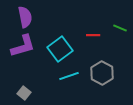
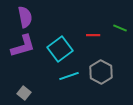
gray hexagon: moved 1 px left, 1 px up
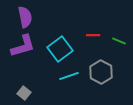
green line: moved 1 px left, 13 px down
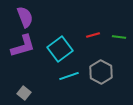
purple semicircle: rotated 10 degrees counterclockwise
red line: rotated 16 degrees counterclockwise
green line: moved 4 px up; rotated 16 degrees counterclockwise
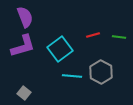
cyan line: moved 3 px right; rotated 24 degrees clockwise
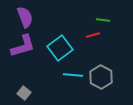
green line: moved 16 px left, 17 px up
cyan square: moved 1 px up
gray hexagon: moved 5 px down
cyan line: moved 1 px right, 1 px up
